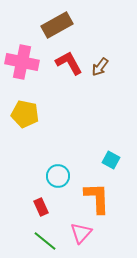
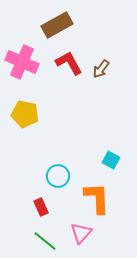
pink cross: rotated 12 degrees clockwise
brown arrow: moved 1 px right, 2 px down
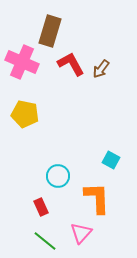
brown rectangle: moved 7 px left, 6 px down; rotated 44 degrees counterclockwise
red L-shape: moved 2 px right, 1 px down
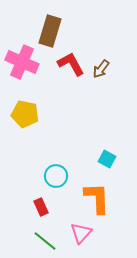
cyan square: moved 4 px left, 1 px up
cyan circle: moved 2 px left
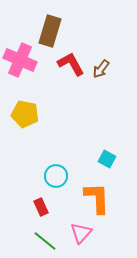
pink cross: moved 2 px left, 2 px up
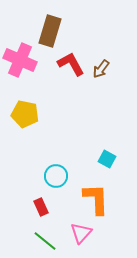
orange L-shape: moved 1 px left, 1 px down
